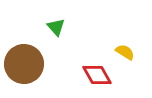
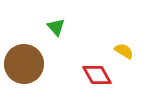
yellow semicircle: moved 1 px left, 1 px up
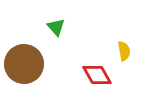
yellow semicircle: rotated 48 degrees clockwise
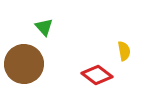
green triangle: moved 12 px left
red diamond: rotated 24 degrees counterclockwise
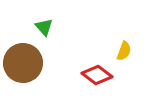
yellow semicircle: rotated 30 degrees clockwise
brown circle: moved 1 px left, 1 px up
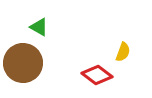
green triangle: moved 5 px left; rotated 18 degrees counterclockwise
yellow semicircle: moved 1 px left, 1 px down
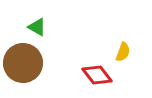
green triangle: moved 2 px left
red diamond: rotated 16 degrees clockwise
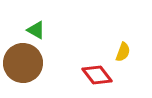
green triangle: moved 1 px left, 3 px down
